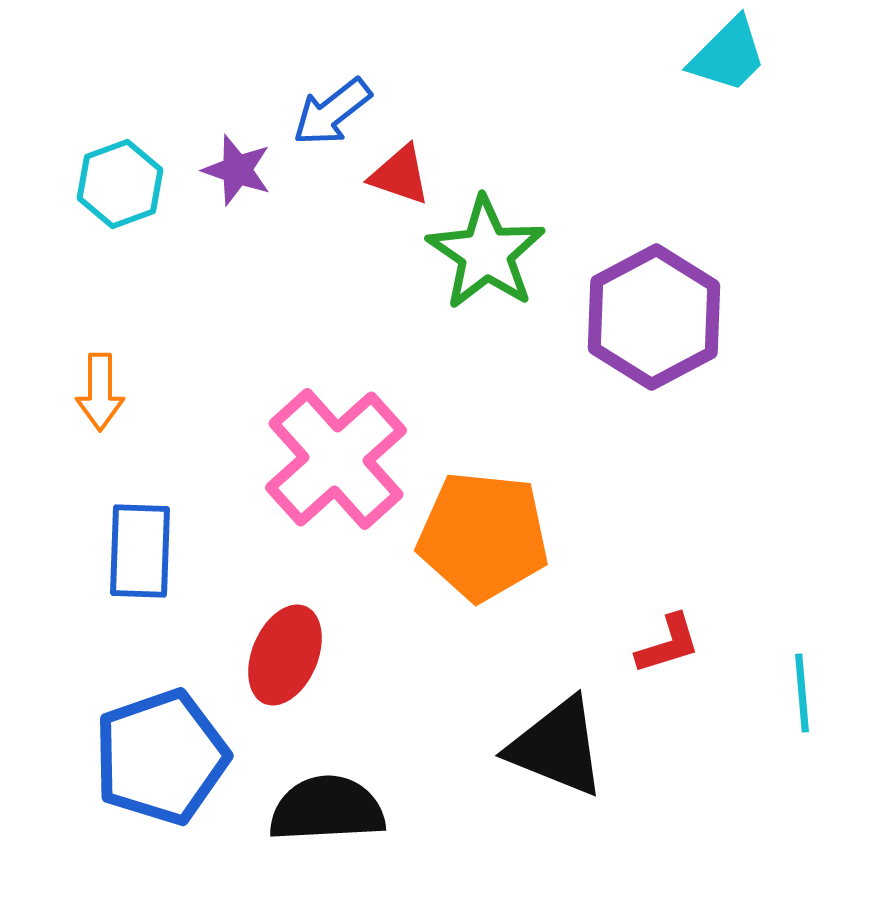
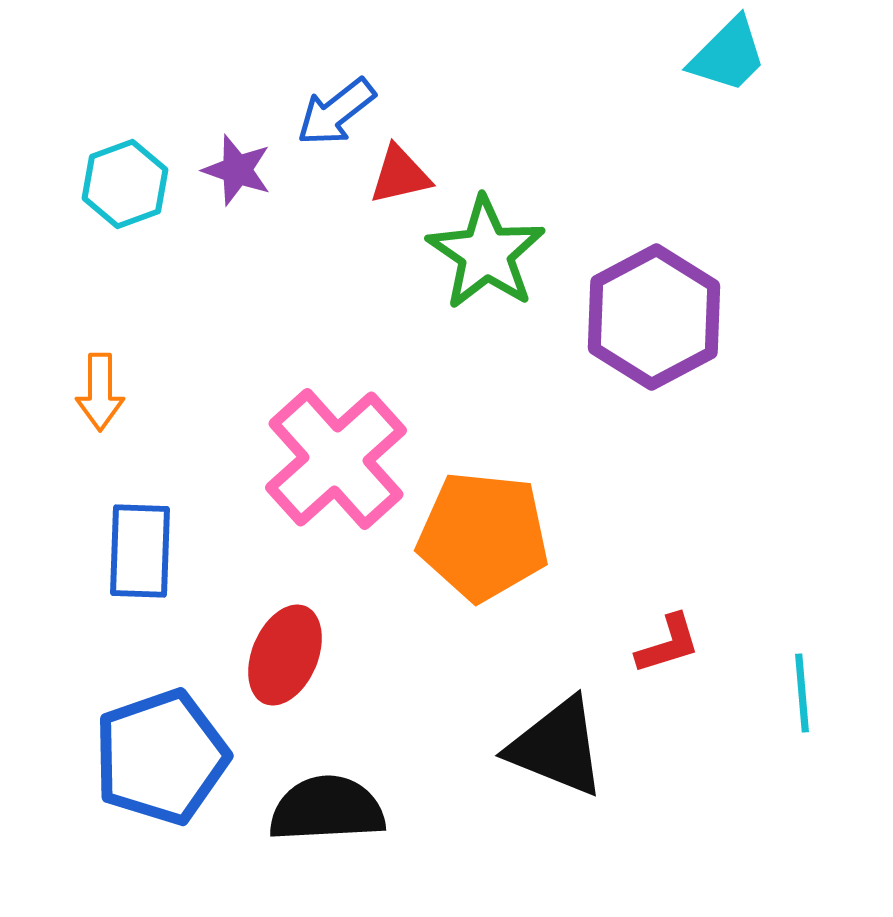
blue arrow: moved 4 px right
red triangle: rotated 32 degrees counterclockwise
cyan hexagon: moved 5 px right
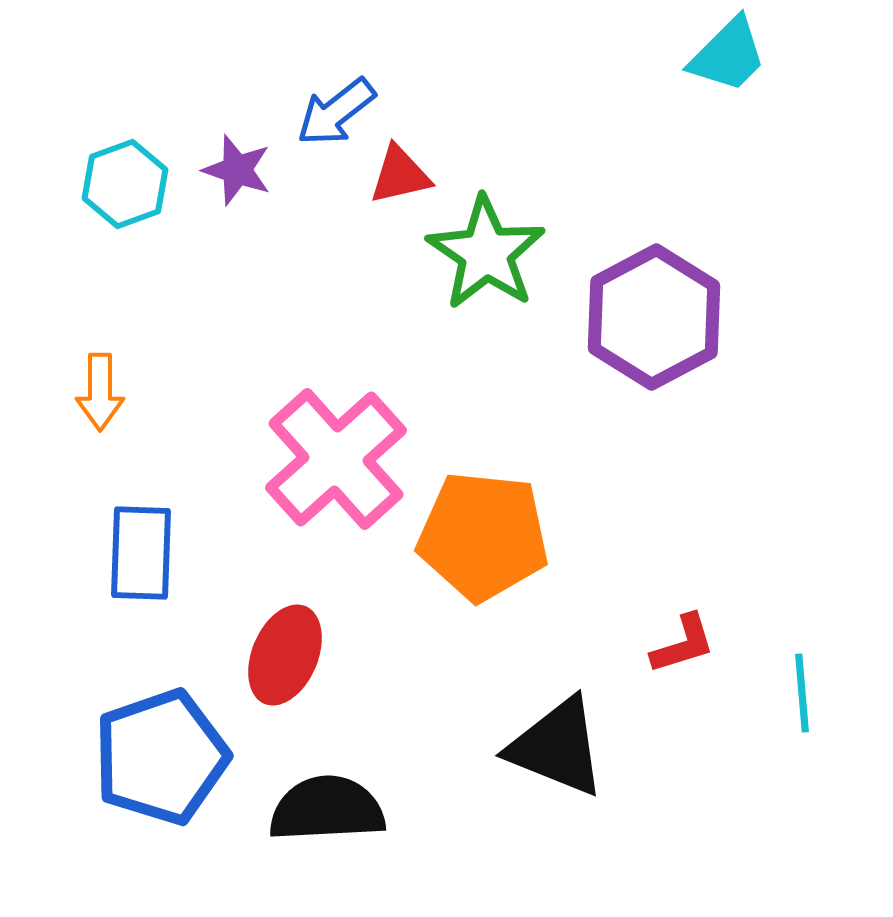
blue rectangle: moved 1 px right, 2 px down
red L-shape: moved 15 px right
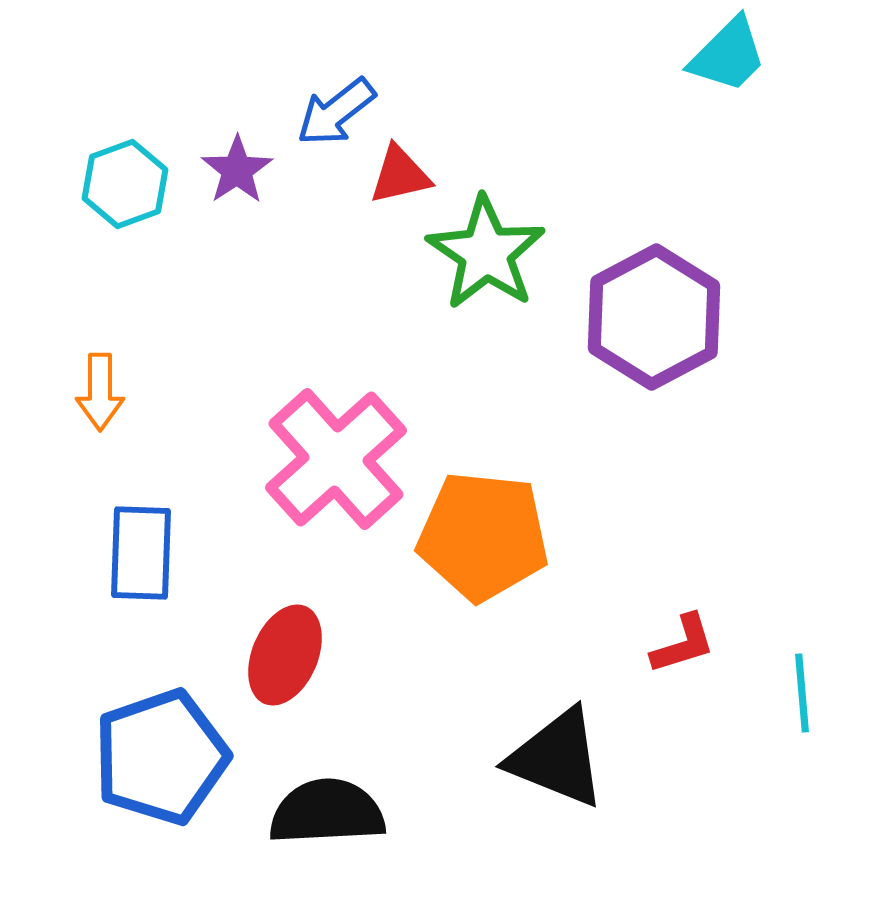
purple star: rotated 20 degrees clockwise
black triangle: moved 11 px down
black semicircle: moved 3 px down
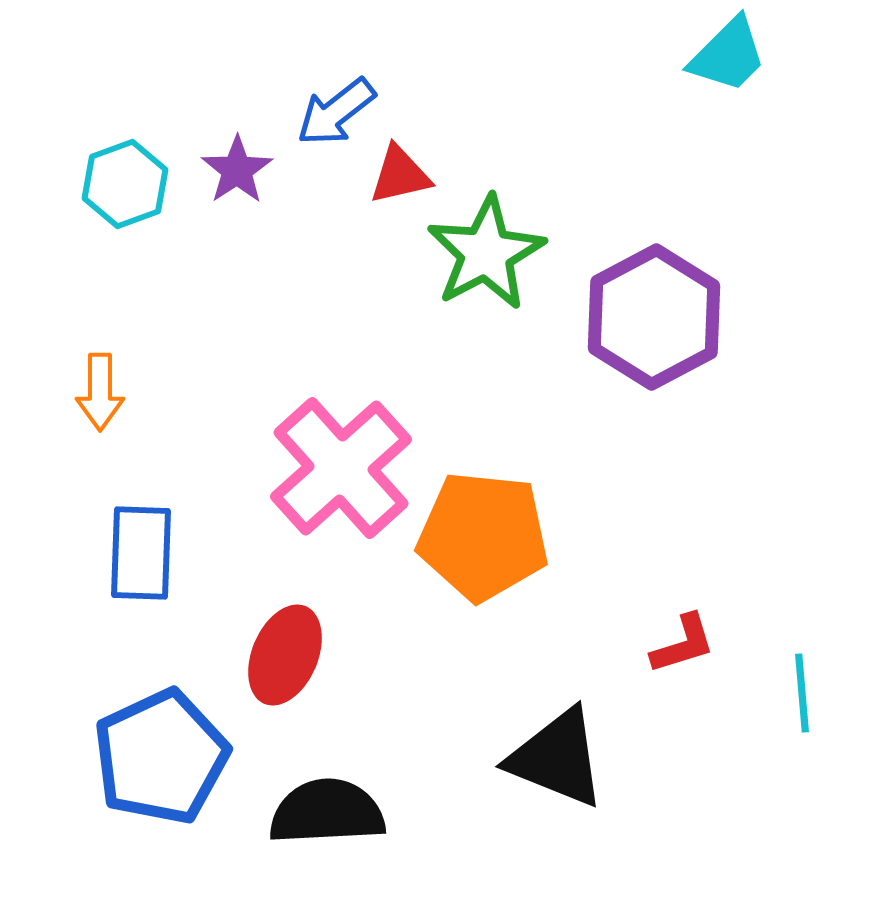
green star: rotated 10 degrees clockwise
pink cross: moved 5 px right, 9 px down
blue pentagon: rotated 6 degrees counterclockwise
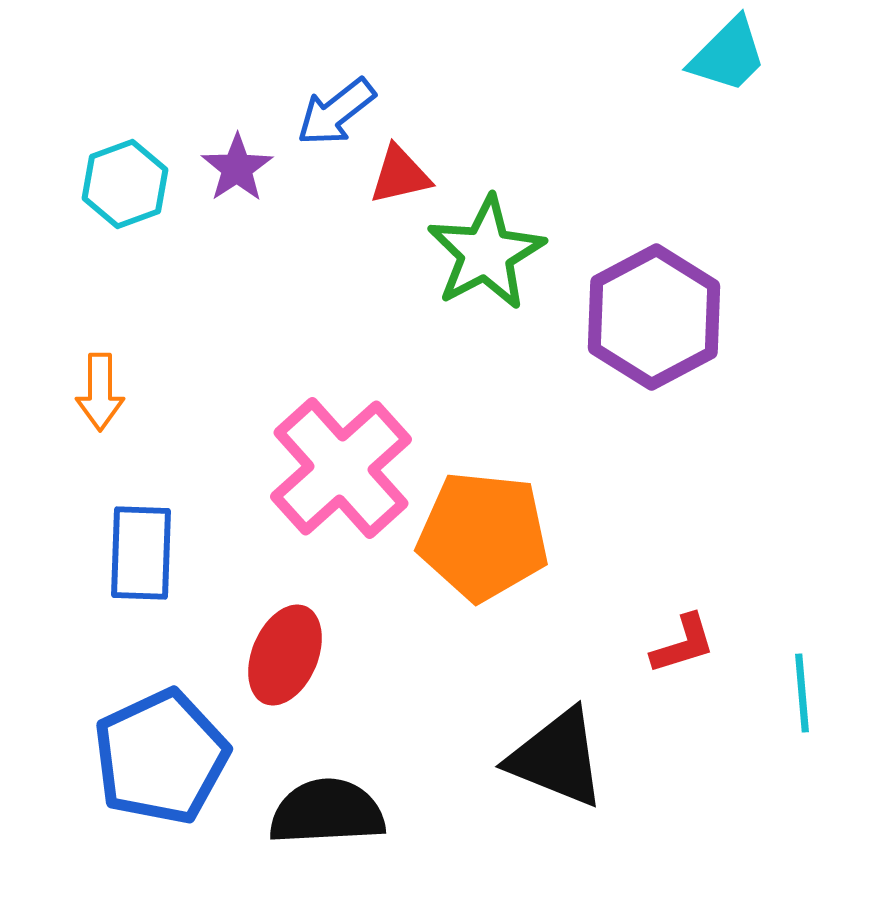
purple star: moved 2 px up
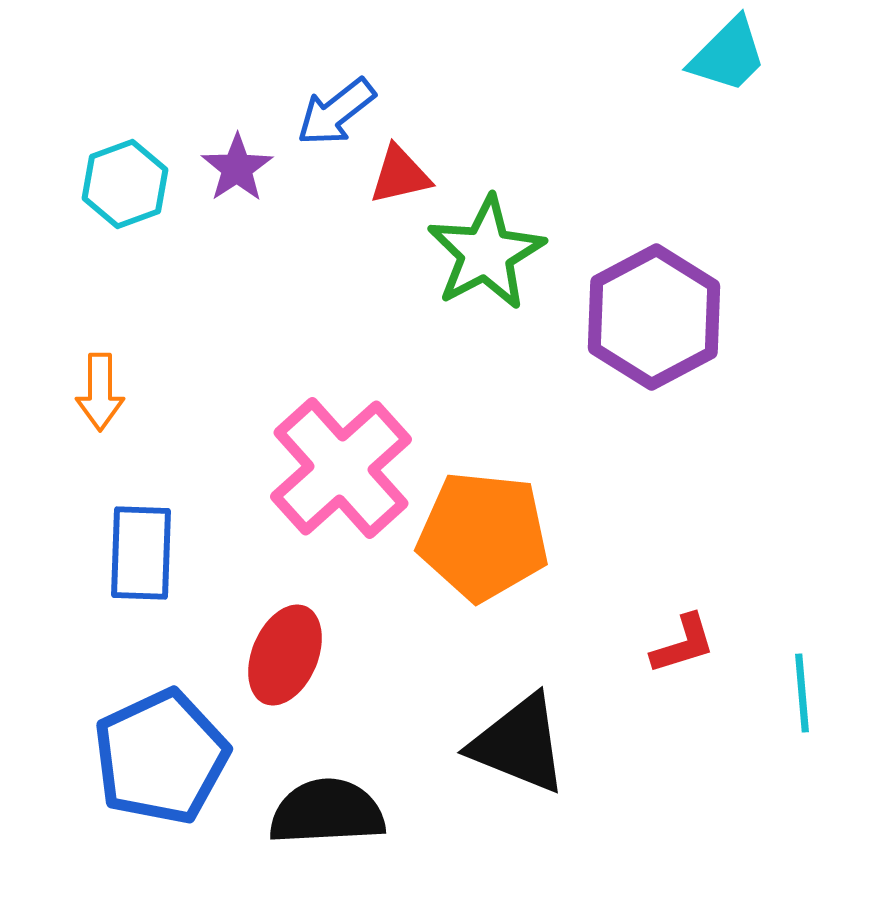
black triangle: moved 38 px left, 14 px up
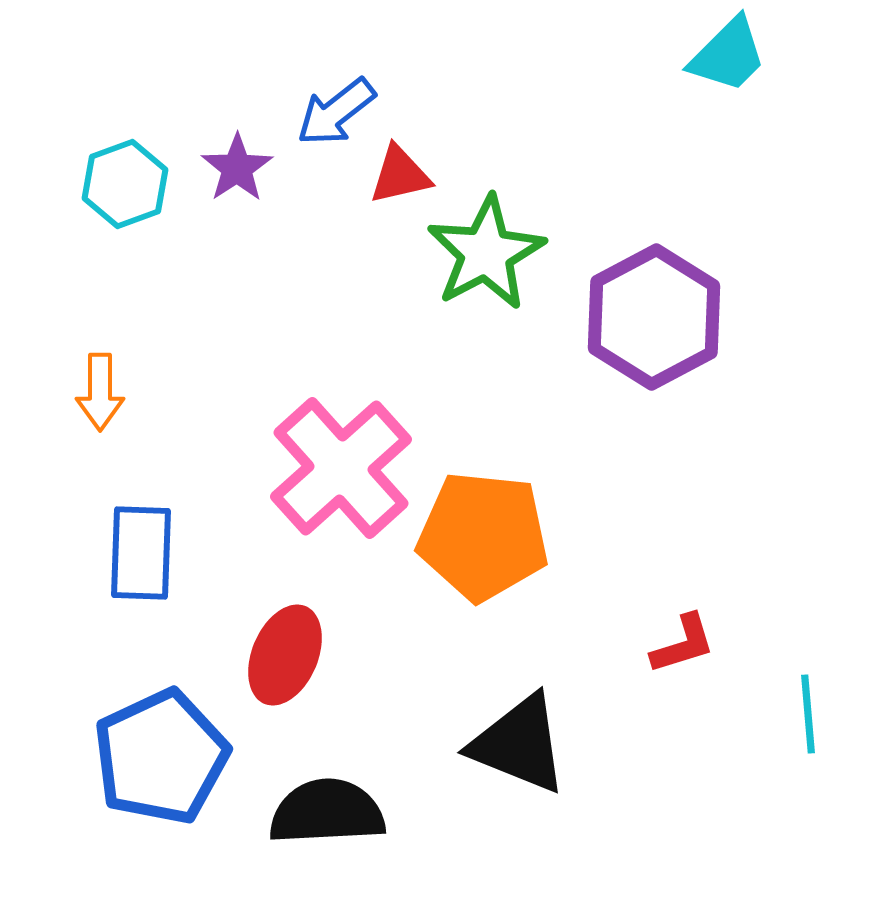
cyan line: moved 6 px right, 21 px down
